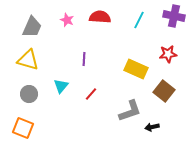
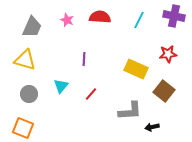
yellow triangle: moved 3 px left
gray L-shape: rotated 15 degrees clockwise
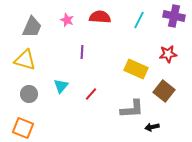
purple line: moved 2 px left, 7 px up
gray L-shape: moved 2 px right, 2 px up
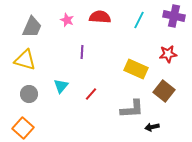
orange square: rotated 20 degrees clockwise
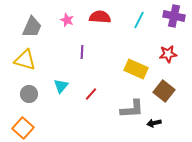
black arrow: moved 2 px right, 4 px up
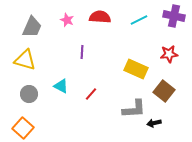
cyan line: rotated 36 degrees clockwise
red star: moved 1 px right
cyan triangle: rotated 42 degrees counterclockwise
gray L-shape: moved 2 px right
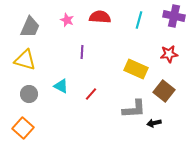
cyan line: rotated 48 degrees counterclockwise
gray trapezoid: moved 2 px left
